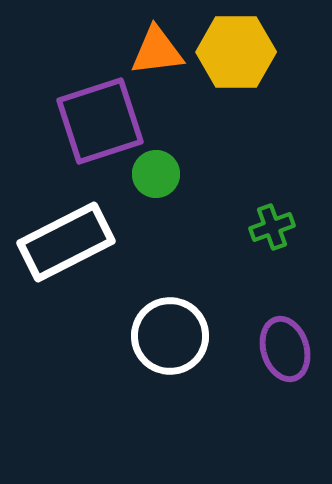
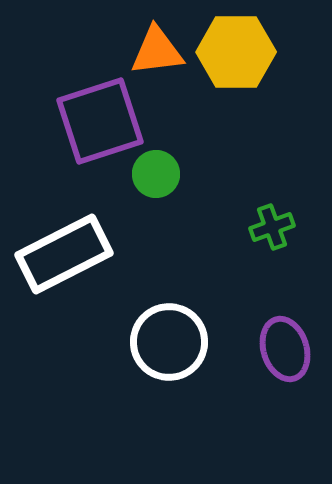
white rectangle: moved 2 px left, 12 px down
white circle: moved 1 px left, 6 px down
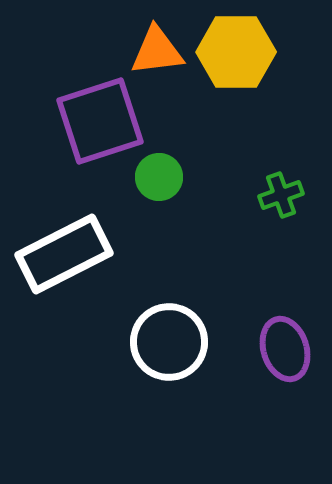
green circle: moved 3 px right, 3 px down
green cross: moved 9 px right, 32 px up
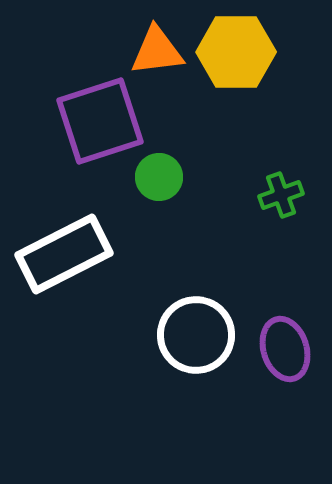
white circle: moved 27 px right, 7 px up
